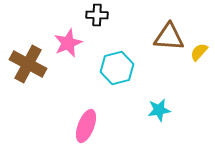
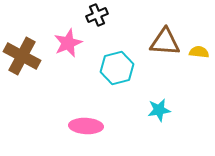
black cross: rotated 25 degrees counterclockwise
brown triangle: moved 4 px left, 5 px down
yellow semicircle: rotated 54 degrees clockwise
brown cross: moved 6 px left, 8 px up
pink ellipse: rotated 72 degrees clockwise
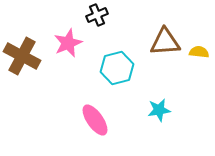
brown triangle: rotated 8 degrees counterclockwise
pink ellipse: moved 9 px right, 6 px up; rotated 52 degrees clockwise
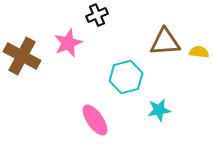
cyan hexagon: moved 9 px right, 9 px down
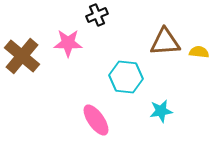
pink star: rotated 24 degrees clockwise
brown cross: rotated 12 degrees clockwise
cyan hexagon: rotated 20 degrees clockwise
cyan star: moved 2 px right, 1 px down
pink ellipse: moved 1 px right
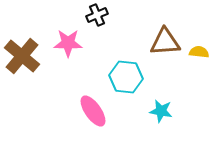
cyan star: rotated 20 degrees clockwise
pink ellipse: moved 3 px left, 9 px up
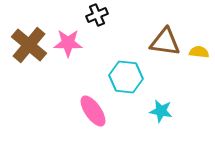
brown triangle: rotated 12 degrees clockwise
brown cross: moved 7 px right, 11 px up
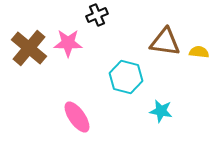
brown cross: moved 3 px down
cyan hexagon: rotated 8 degrees clockwise
pink ellipse: moved 16 px left, 6 px down
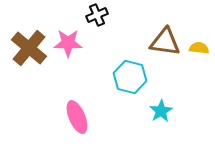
yellow semicircle: moved 4 px up
cyan hexagon: moved 4 px right
cyan star: rotated 30 degrees clockwise
pink ellipse: rotated 12 degrees clockwise
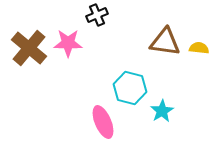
cyan hexagon: moved 11 px down
cyan star: moved 1 px right
pink ellipse: moved 26 px right, 5 px down
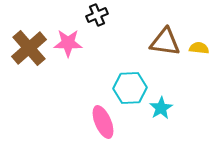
brown cross: rotated 9 degrees clockwise
cyan hexagon: rotated 16 degrees counterclockwise
cyan star: moved 1 px left, 3 px up
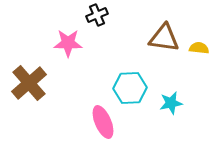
brown triangle: moved 1 px left, 4 px up
brown cross: moved 35 px down
cyan star: moved 10 px right, 5 px up; rotated 20 degrees clockwise
